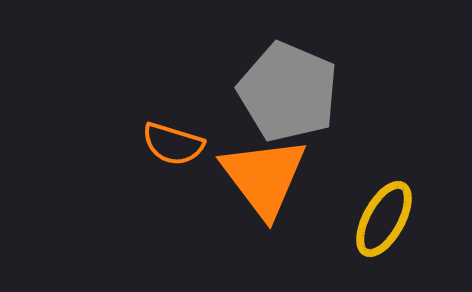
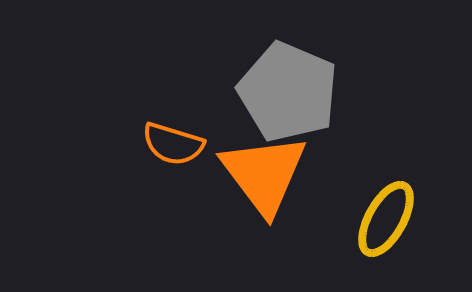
orange triangle: moved 3 px up
yellow ellipse: moved 2 px right
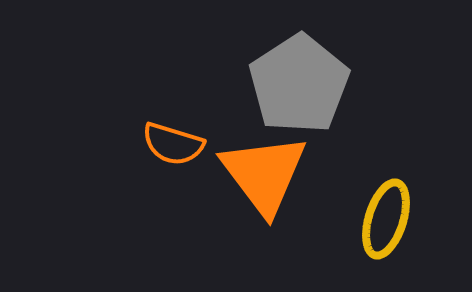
gray pentagon: moved 11 px right, 8 px up; rotated 16 degrees clockwise
yellow ellipse: rotated 12 degrees counterclockwise
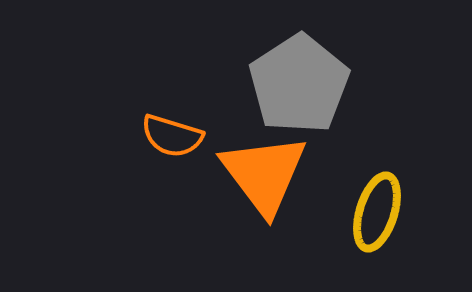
orange semicircle: moved 1 px left, 8 px up
yellow ellipse: moved 9 px left, 7 px up
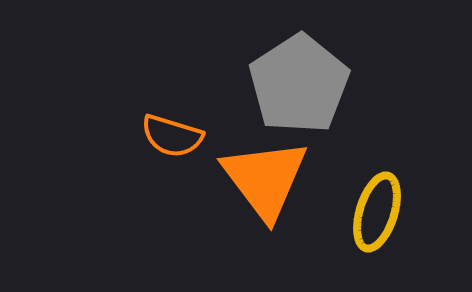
orange triangle: moved 1 px right, 5 px down
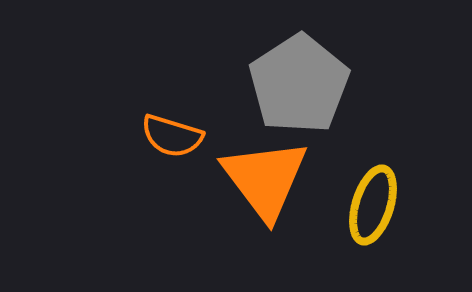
yellow ellipse: moved 4 px left, 7 px up
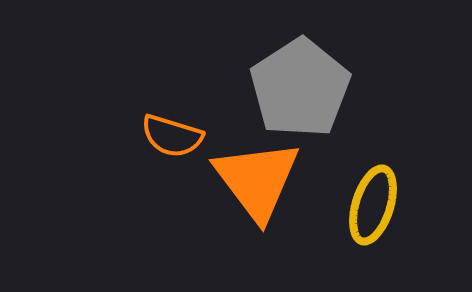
gray pentagon: moved 1 px right, 4 px down
orange triangle: moved 8 px left, 1 px down
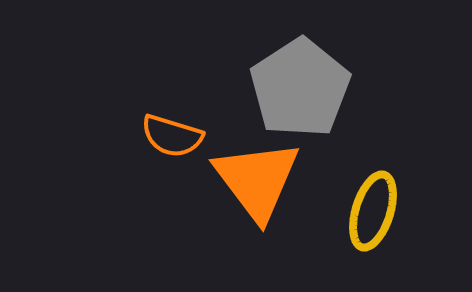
yellow ellipse: moved 6 px down
